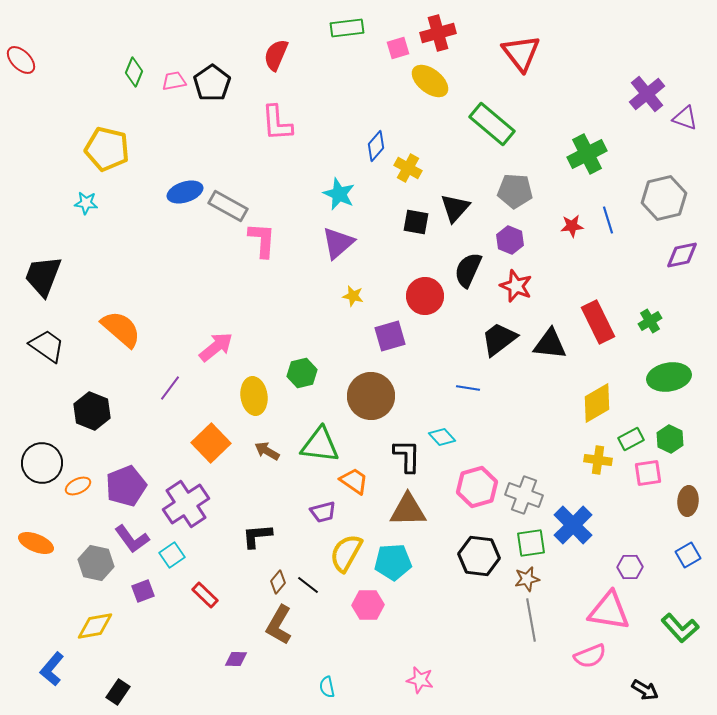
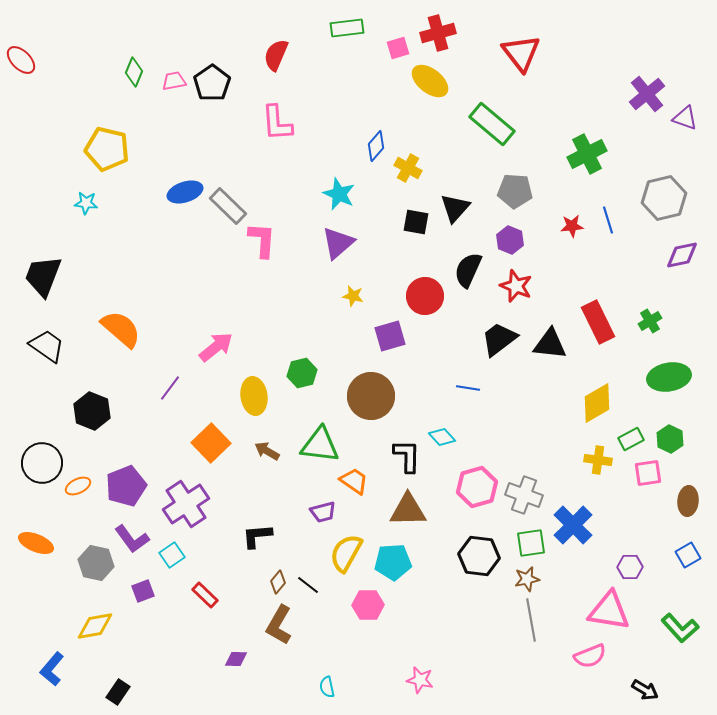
gray rectangle at (228, 206): rotated 15 degrees clockwise
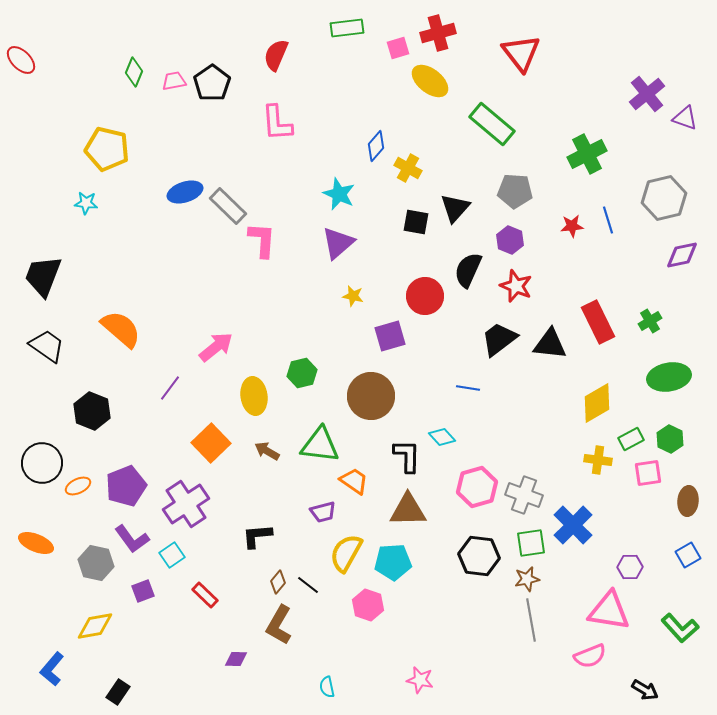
pink hexagon at (368, 605): rotated 20 degrees clockwise
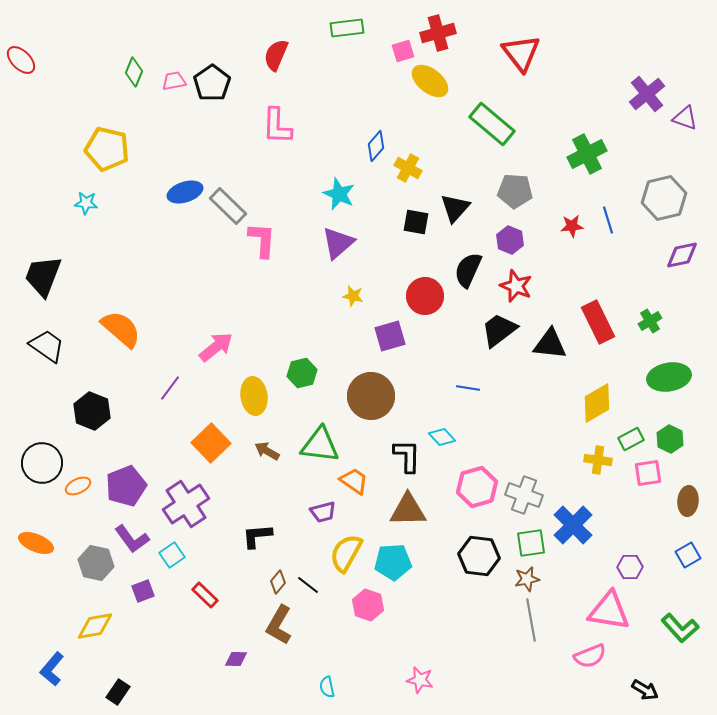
pink square at (398, 48): moved 5 px right, 3 px down
pink L-shape at (277, 123): moved 3 px down; rotated 6 degrees clockwise
black trapezoid at (499, 339): moved 9 px up
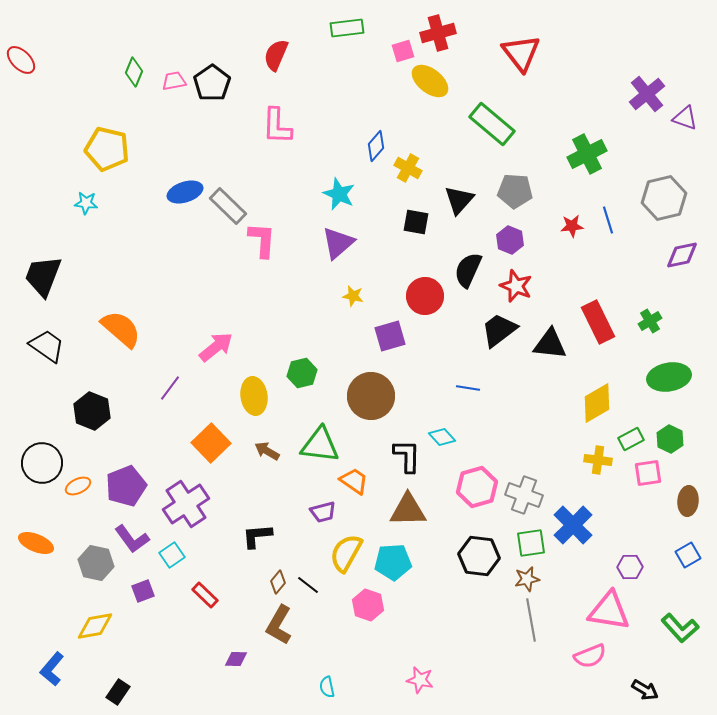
black triangle at (455, 208): moved 4 px right, 8 px up
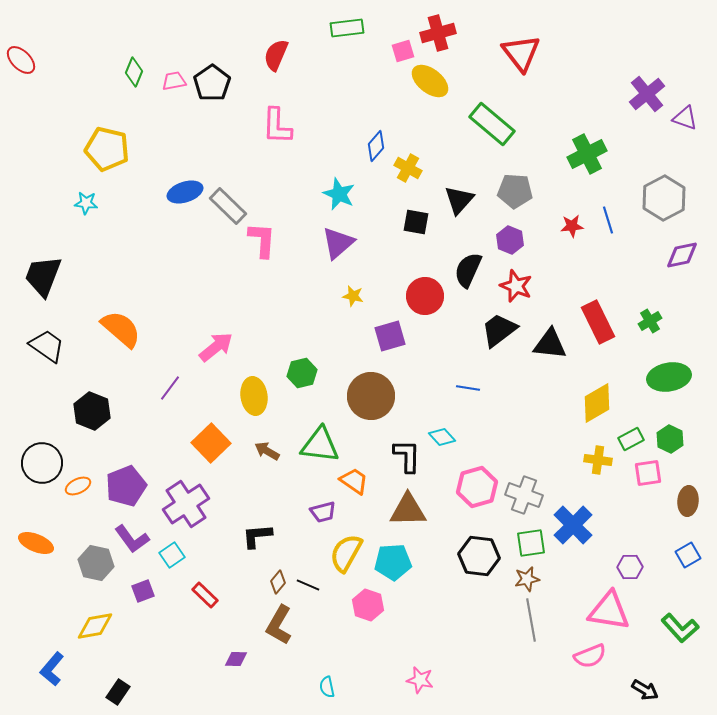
gray hexagon at (664, 198): rotated 15 degrees counterclockwise
black line at (308, 585): rotated 15 degrees counterclockwise
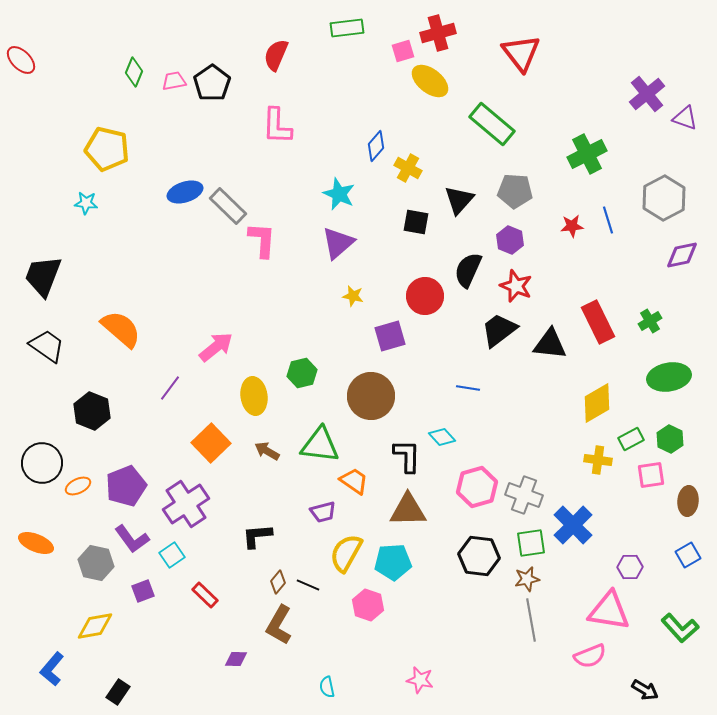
pink square at (648, 473): moved 3 px right, 2 px down
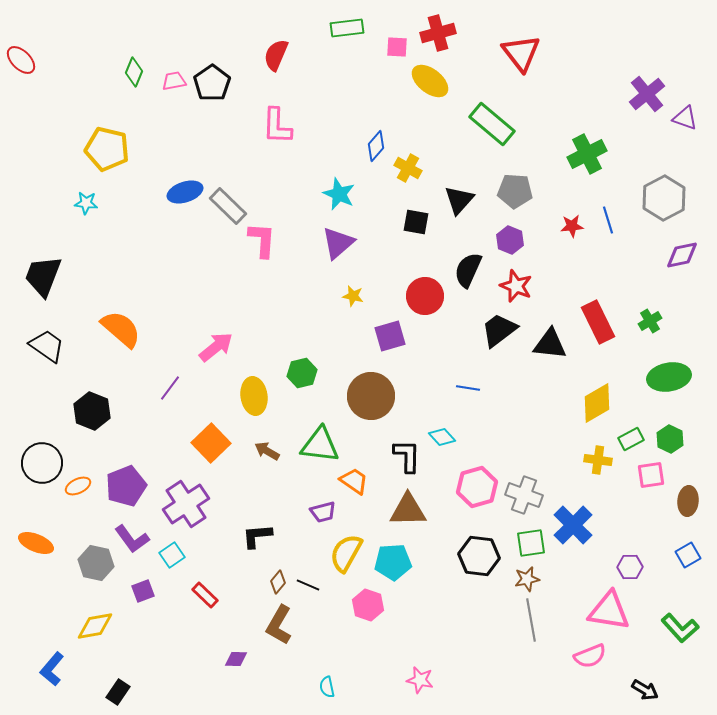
pink square at (403, 51): moved 6 px left, 4 px up; rotated 20 degrees clockwise
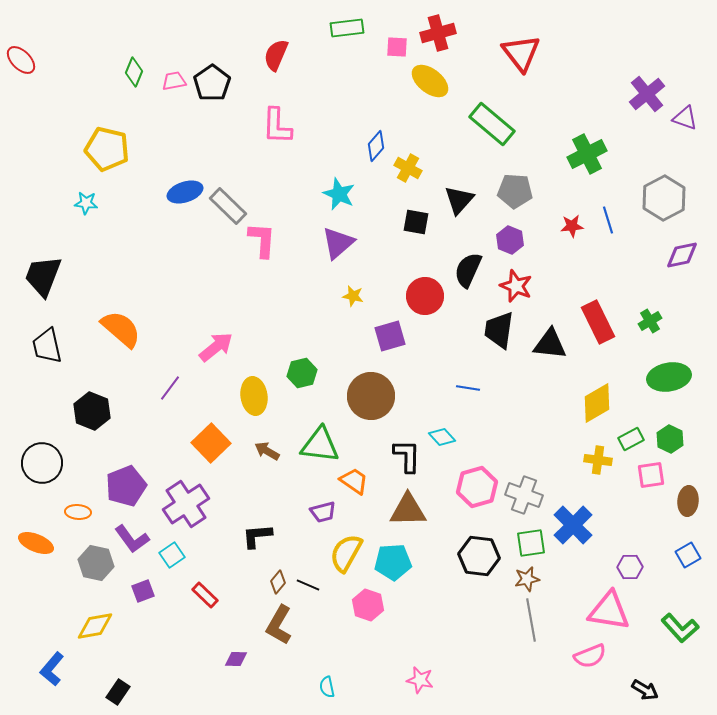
black trapezoid at (499, 330): rotated 45 degrees counterclockwise
black trapezoid at (47, 346): rotated 138 degrees counterclockwise
orange ellipse at (78, 486): moved 26 px down; rotated 30 degrees clockwise
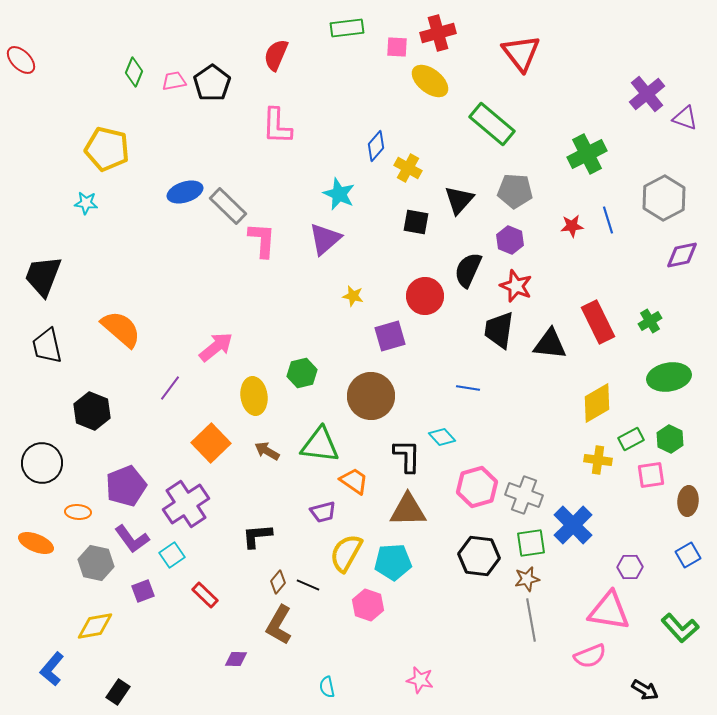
purple triangle at (338, 243): moved 13 px left, 4 px up
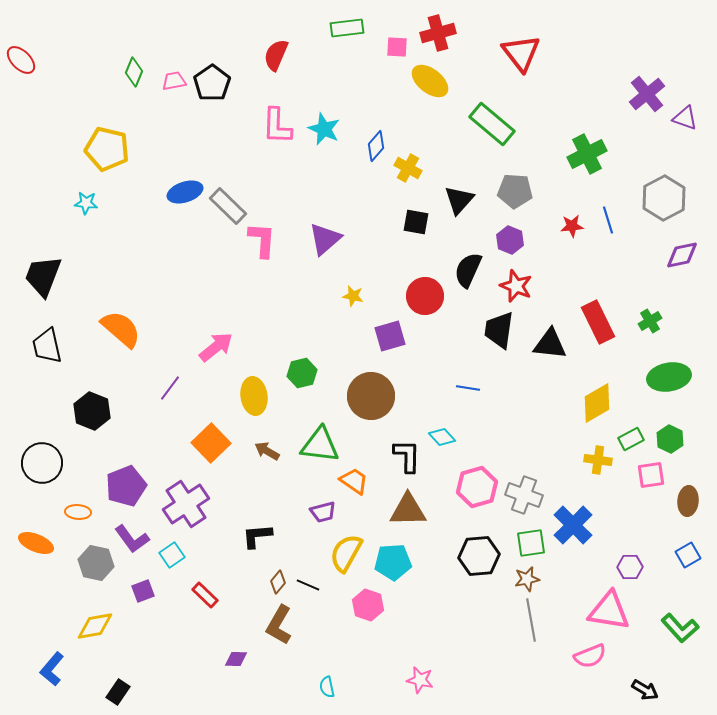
cyan star at (339, 194): moved 15 px left, 65 px up
black hexagon at (479, 556): rotated 12 degrees counterclockwise
